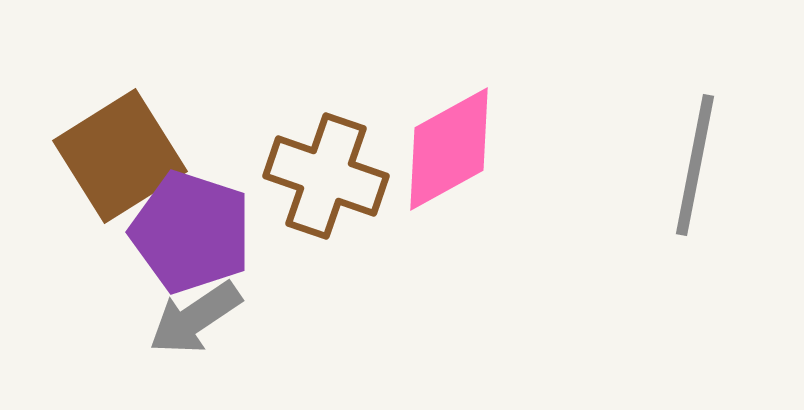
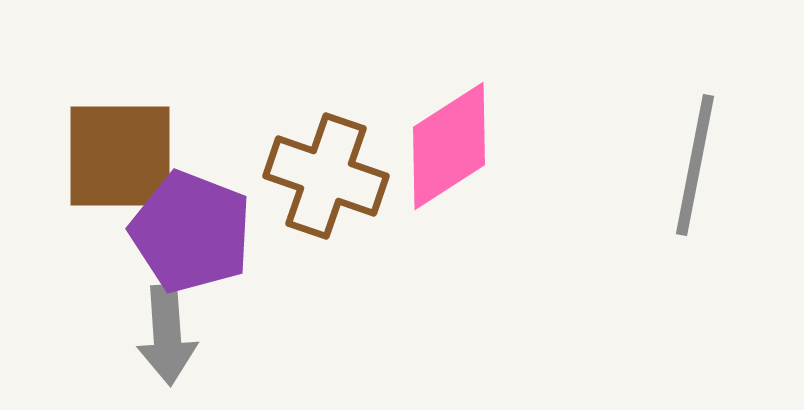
pink diamond: moved 3 px up; rotated 4 degrees counterclockwise
brown square: rotated 32 degrees clockwise
purple pentagon: rotated 3 degrees clockwise
gray arrow: moved 28 px left, 17 px down; rotated 60 degrees counterclockwise
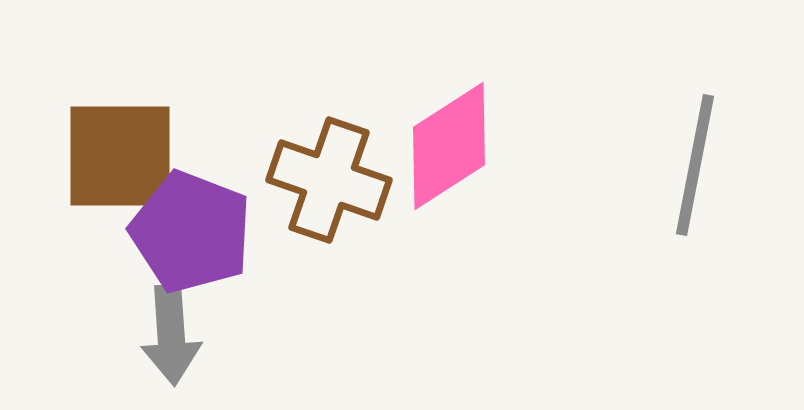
brown cross: moved 3 px right, 4 px down
gray arrow: moved 4 px right
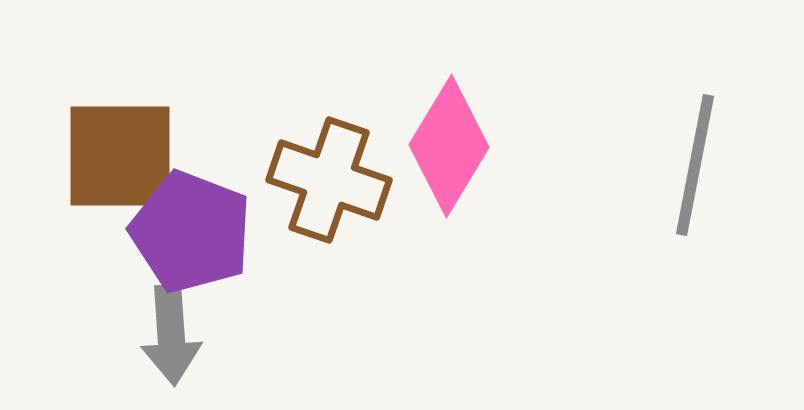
pink diamond: rotated 26 degrees counterclockwise
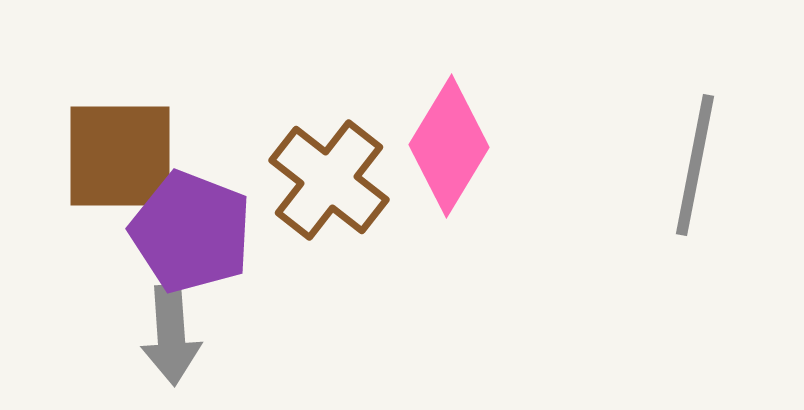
brown cross: rotated 19 degrees clockwise
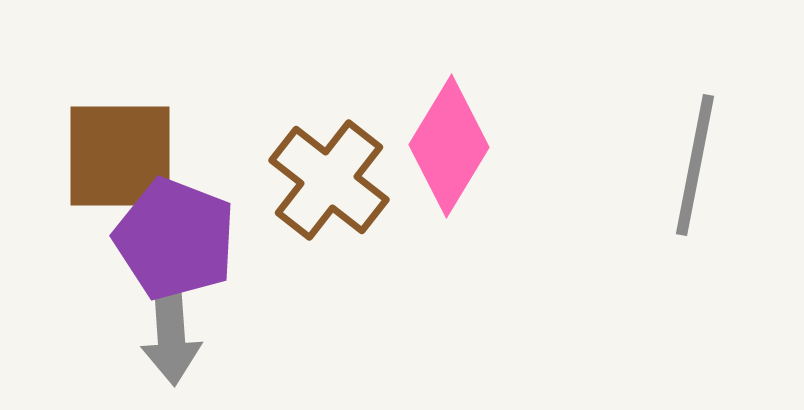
purple pentagon: moved 16 px left, 7 px down
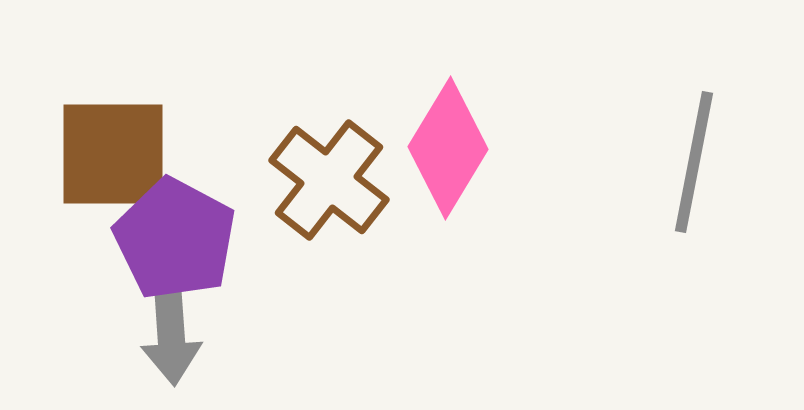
pink diamond: moved 1 px left, 2 px down
brown square: moved 7 px left, 2 px up
gray line: moved 1 px left, 3 px up
purple pentagon: rotated 7 degrees clockwise
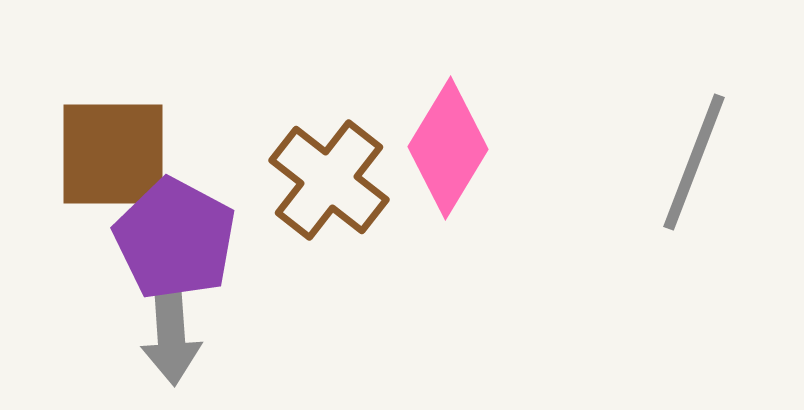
gray line: rotated 10 degrees clockwise
